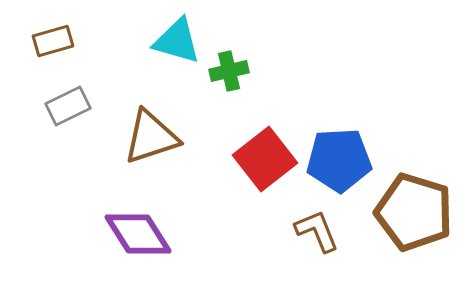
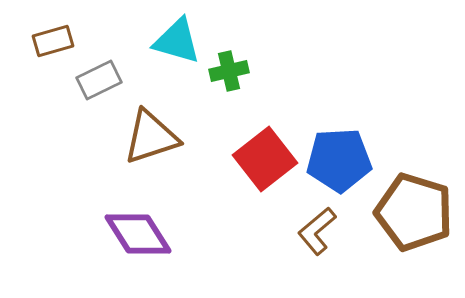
gray rectangle: moved 31 px right, 26 px up
brown L-shape: rotated 108 degrees counterclockwise
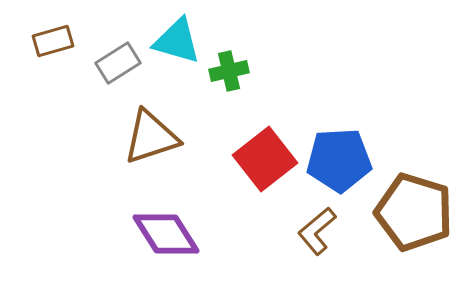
gray rectangle: moved 19 px right, 17 px up; rotated 6 degrees counterclockwise
purple diamond: moved 28 px right
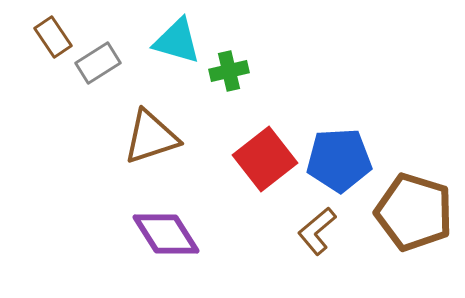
brown rectangle: moved 4 px up; rotated 72 degrees clockwise
gray rectangle: moved 20 px left
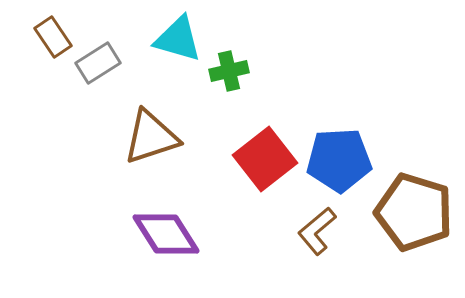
cyan triangle: moved 1 px right, 2 px up
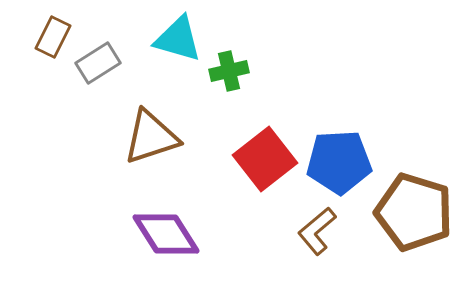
brown rectangle: rotated 60 degrees clockwise
blue pentagon: moved 2 px down
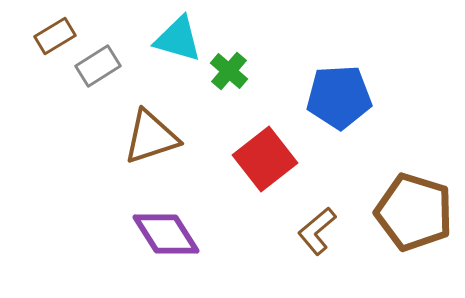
brown rectangle: moved 2 px right, 1 px up; rotated 33 degrees clockwise
gray rectangle: moved 3 px down
green cross: rotated 36 degrees counterclockwise
blue pentagon: moved 65 px up
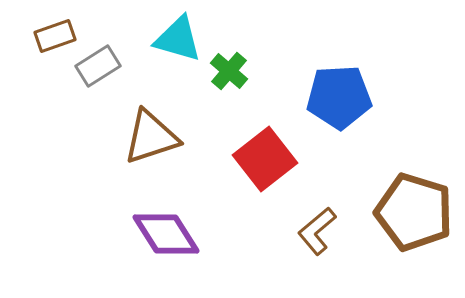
brown rectangle: rotated 12 degrees clockwise
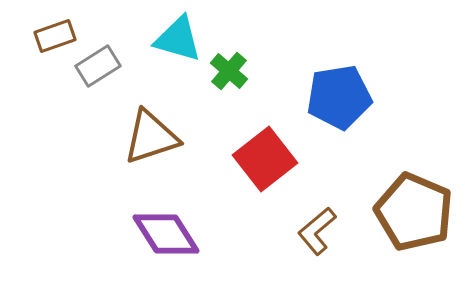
blue pentagon: rotated 6 degrees counterclockwise
brown pentagon: rotated 6 degrees clockwise
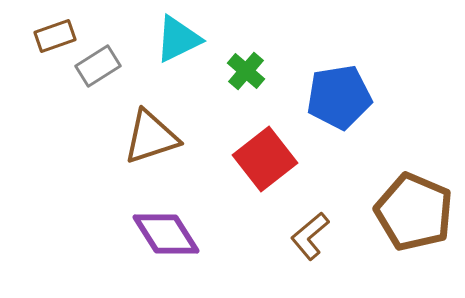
cyan triangle: rotated 42 degrees counterclockwise
green cross: moved 17 px right
brown L-shape: moved 7 px left, 5 px down
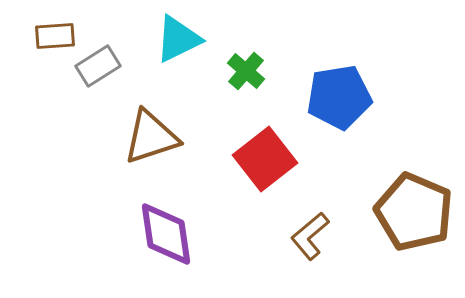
brown rectangle: rotated 15 degrees clockwise
purple diamond: rotated 24 degrees clockwise
